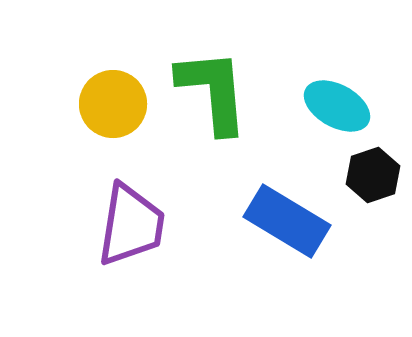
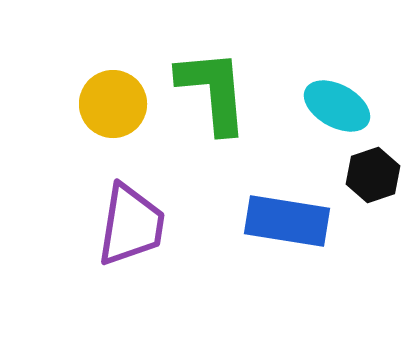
blue rectangle: rotated 22 degrees counterclockwise
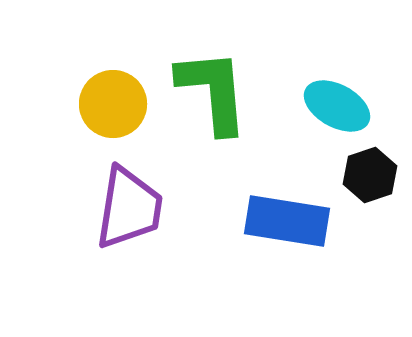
black hexagon: moved 3 px left
purple trapezoid: moved 2 px left, 17 px up
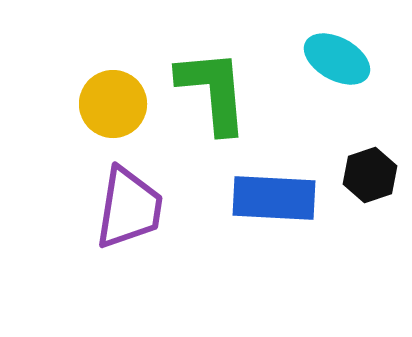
cyan ellipse: moved 47 px up
blue rectangle: moved 13 px left, 23 px up; rotated 6 degrees counterclockwise
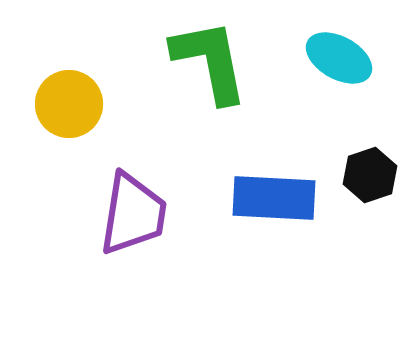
cyan ellipse: moved 2 px right, 1 px up
green L-shape: moved 3 px left, 30 px up; rotated 6 degrees counterclockwise
yellow circle: moved 44 px left
purple trapezoid: moved 4 px right, 6 px down
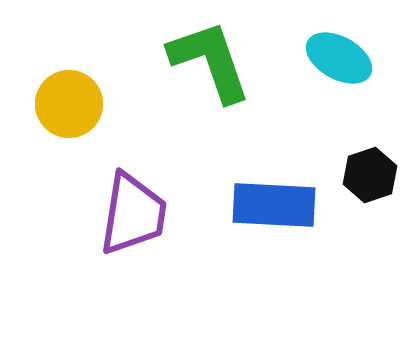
green L-shape: rotated 8 degrees counterclockwise
blue rectangle: moved 7 px down
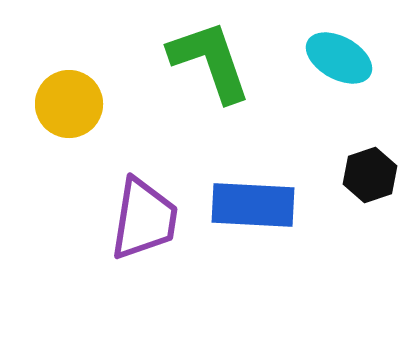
blue rectangle: moved 21 px left
purple trapezoid: moved 11 px right, 5 px down
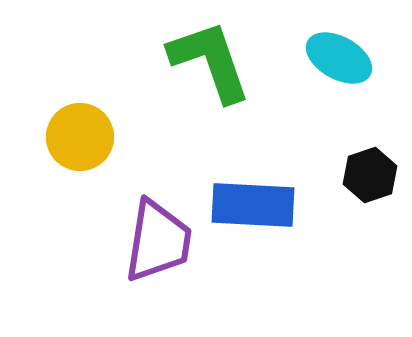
yellow circle: moved 11 px right, 33 px down
purple trapezoid: moved 14 px right, 22 px down
